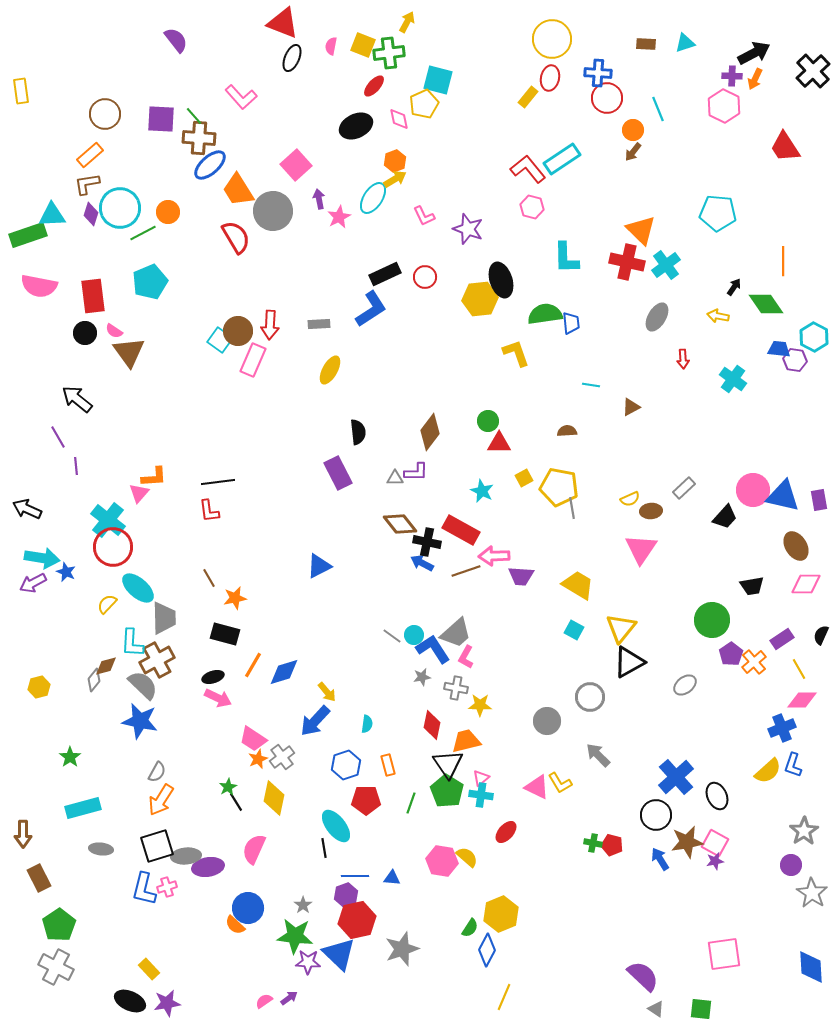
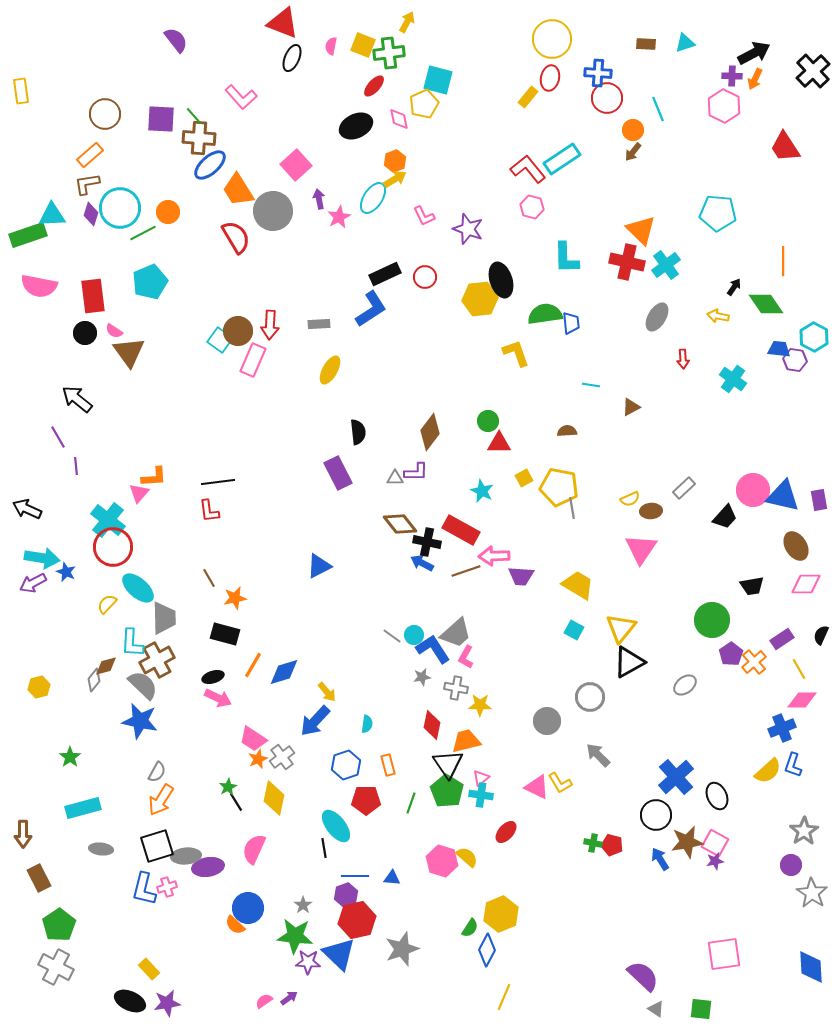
pink hexagon at (442, 861): rotated 8 degrees clockwise
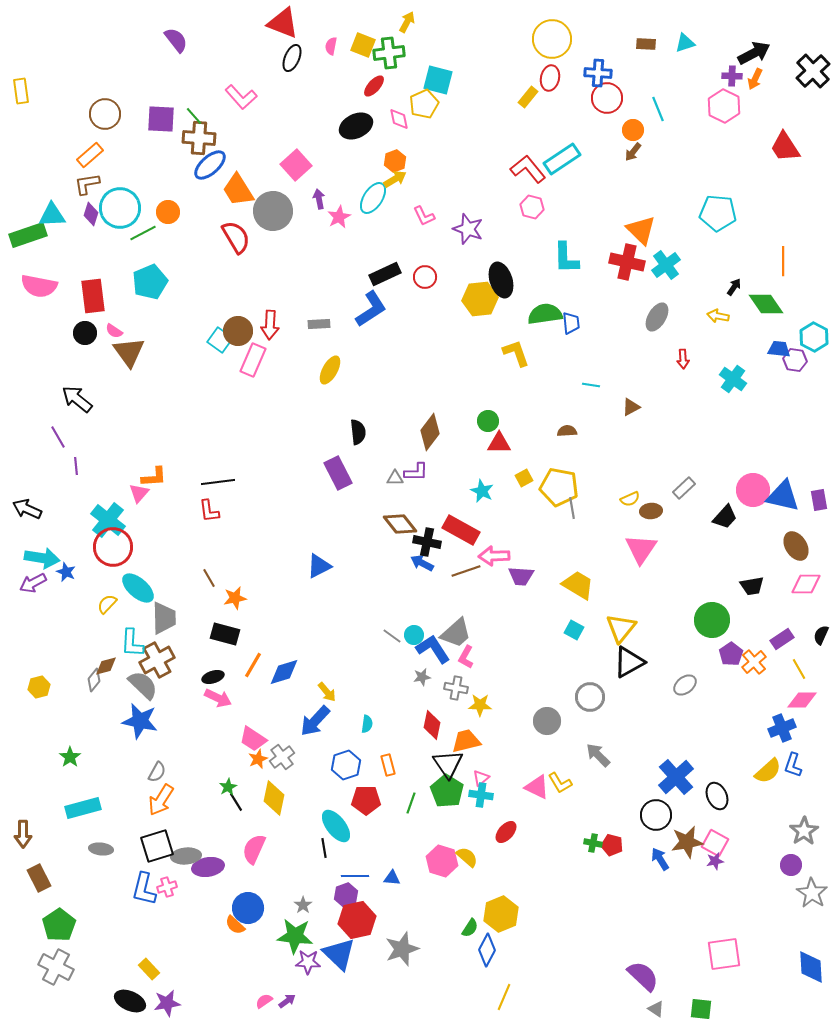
purple arrow at (289, 998): moved 2 px left, 3 px down
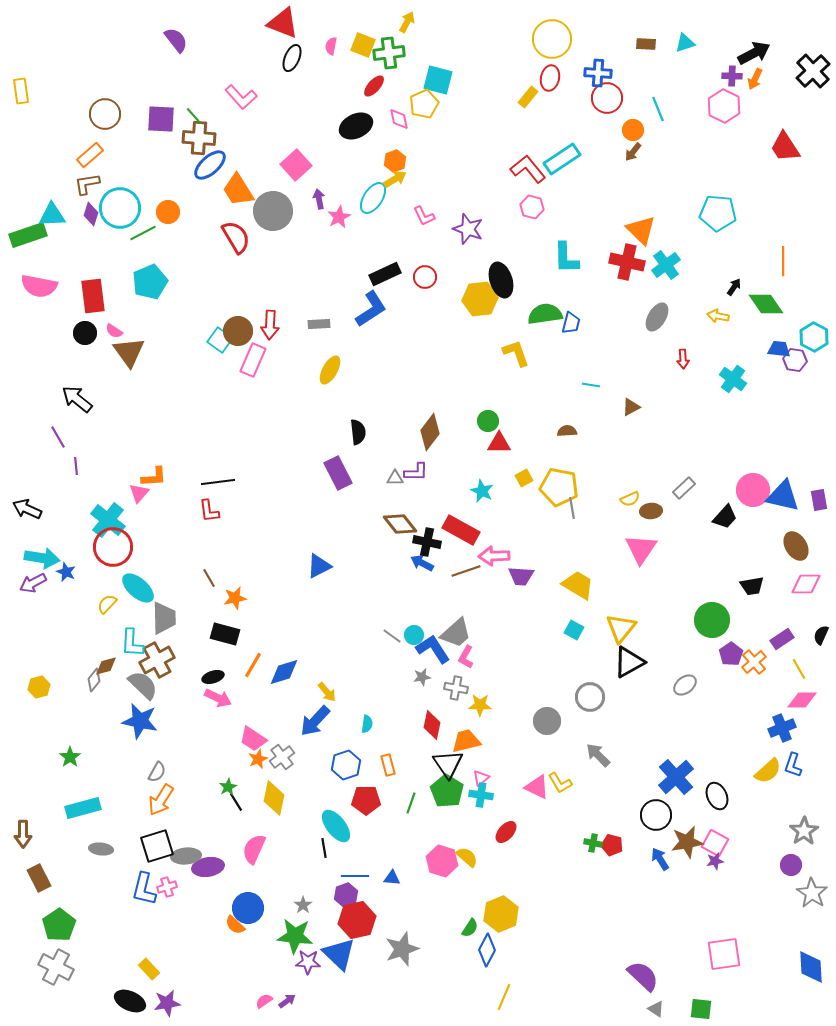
blue trapezoid at (571, 323): rotated 20 degrees clockwise
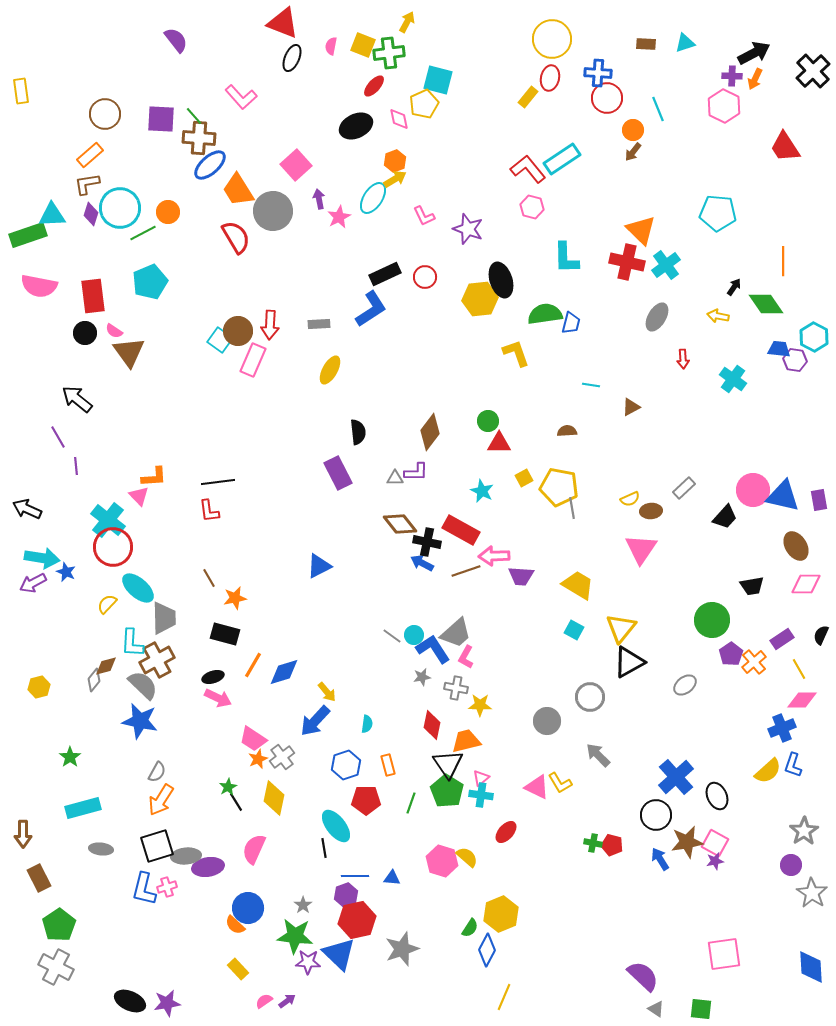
pink triangle at (139, 493): moved 3 px down; rotated 25 degrees counterclockwise
yellow rectangle at (149, 969): moved 89 px right
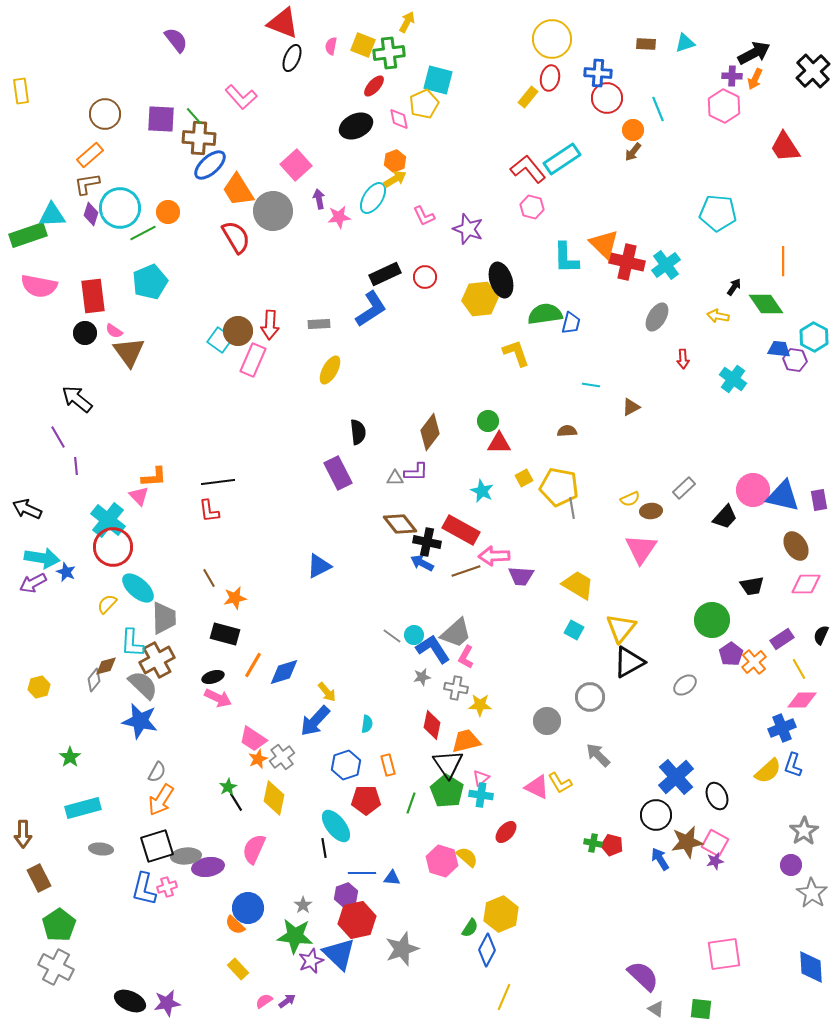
pink star at (339, 217): rotated 20 degrees clockwise
orange triangle at (641, 230): moved 37 px left, 14 px down
blue line at (355, 876): moved 7 px right, 3 px up
purple star at (308, 962): moved 3 px right, 1 px up; rotated 25 degrees counterclockwise
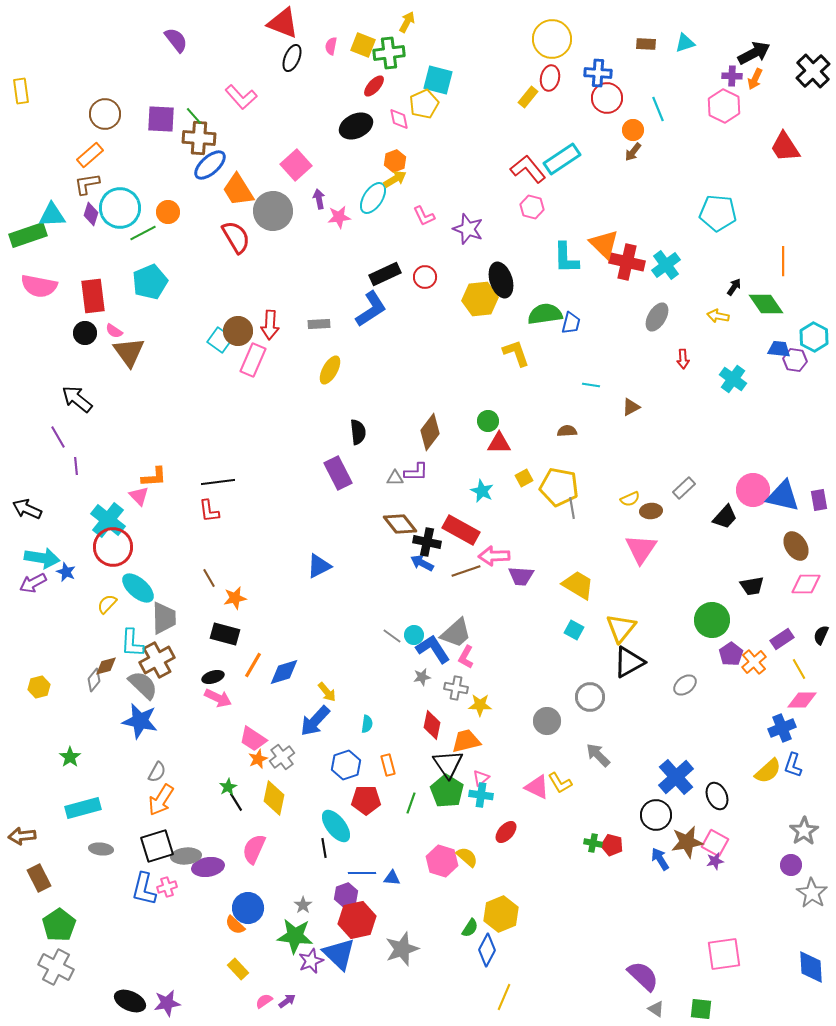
brown arrow at (23, 834): moved 1 px left, 2 px down; rotated 84 degrees clockwise
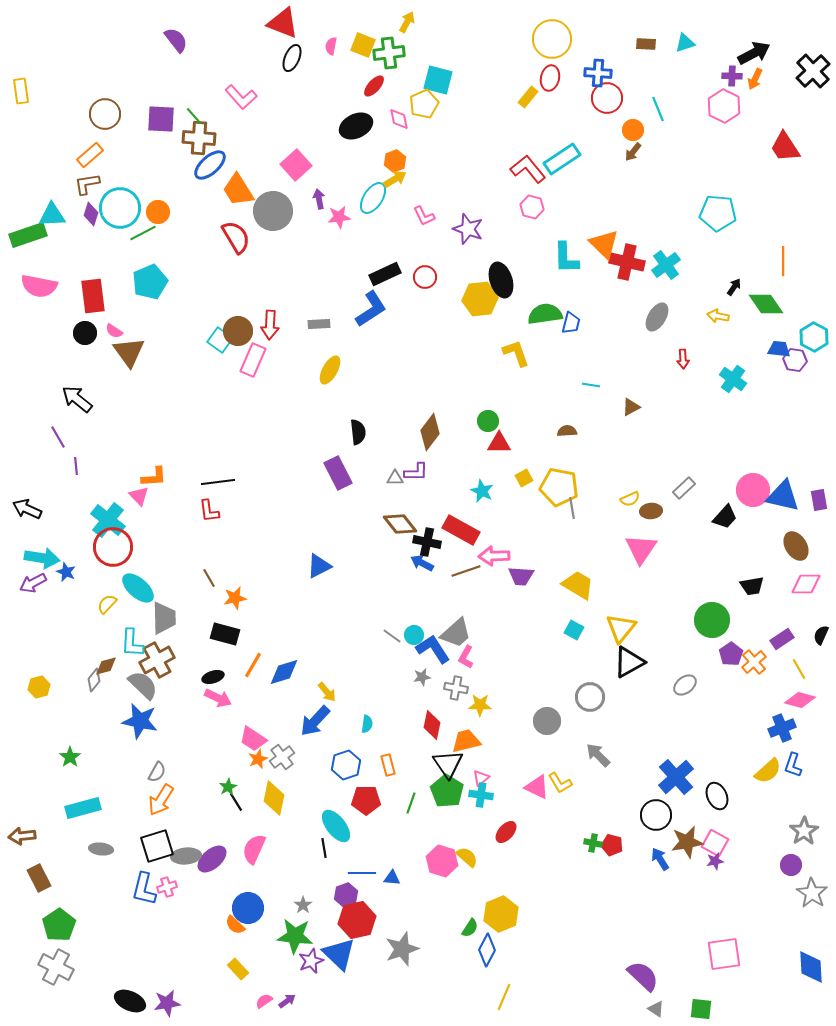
orange circle at (168, 212): moved 10 px left
pink diamond at (802, 700): moved 2 px left; rotated 16 degrees clockwise
purple ellipse at (208, 867): moved 4 px right, 8 px up; rotated 32 degrees counterclockwise
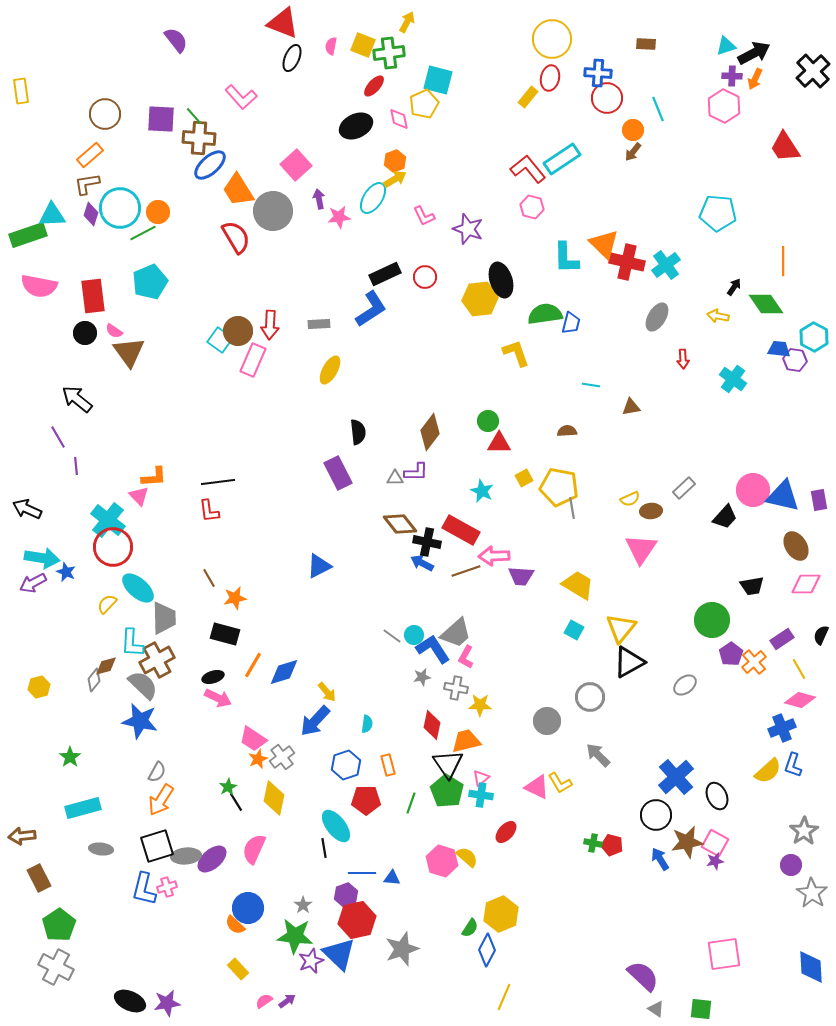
cyan triangle at (685, 43): moved 41 px right, 3 px down
brown triangle at (631, 407): rotated 18 degrees clockwise
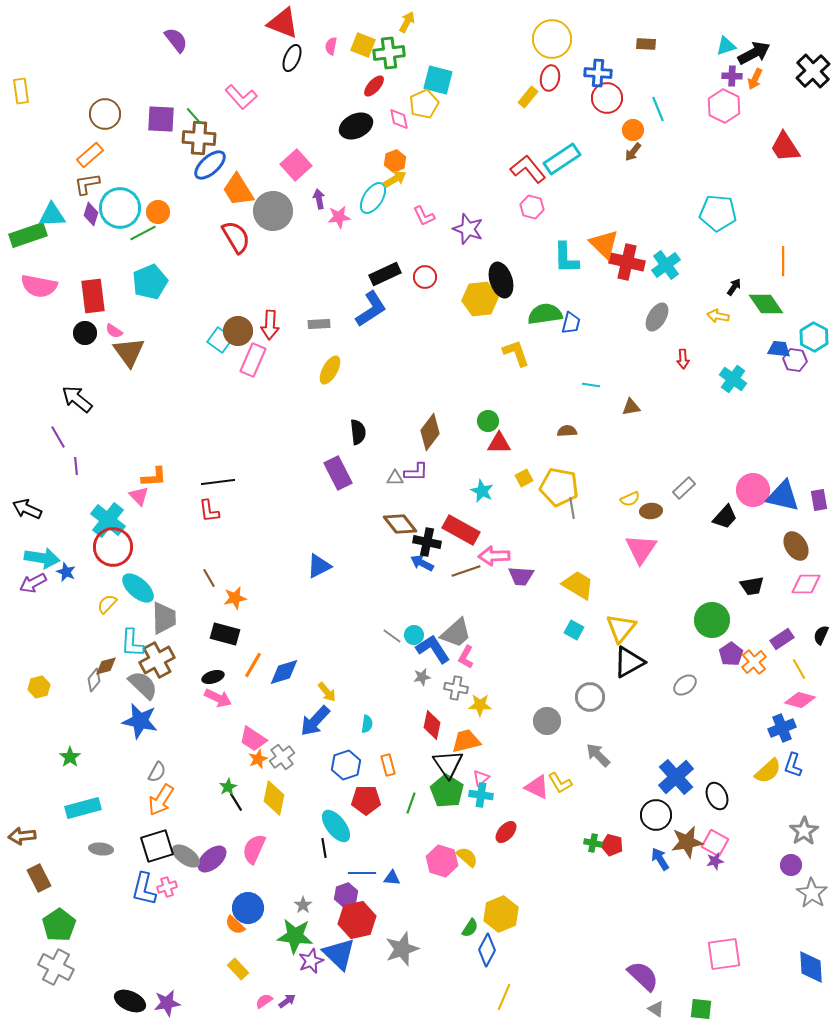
gray ellipse at (186, 856): rotated 40 degrees clockwise
